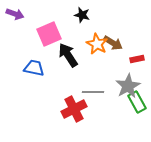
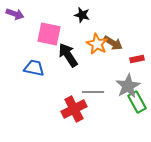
pink square: rotated 35 degrees clockwise
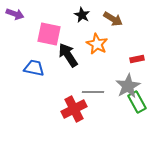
black star: rotated 14 degrees clockwise
brown arrow: moved 24 px up
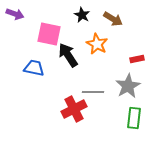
green rectangle: moved 3 px left, 16 px down; rotated 35 degrees clockwise
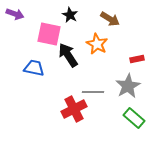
black star: moved 12 px left
brown arrow: moved 3 px left
green rectangle: rotated 55 degrees counterclockwise
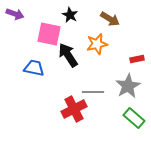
orange star: rotated 30 degrees clockwise
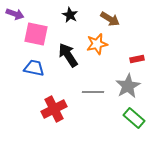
pink square: moved 13 px left
red cross: moved 20 px left
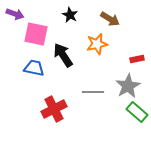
black arrow: moved 5 px left
green rectangle: moved 3 px right, 6 px up
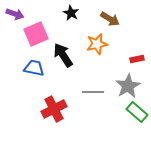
black star: moved 1 px right, 2 px up
pink square: rotated 35 degrees counterclockwise
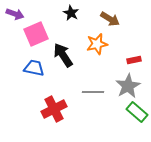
red rectangle: moved 3 px left, 1 px down
